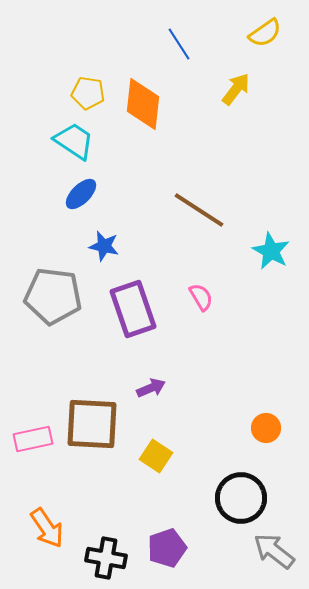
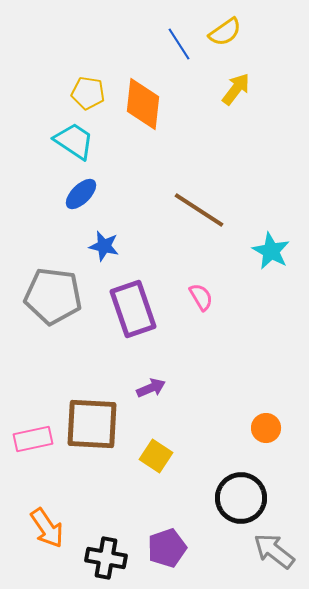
yellow semicircle: moved 40 px left, 1 px up
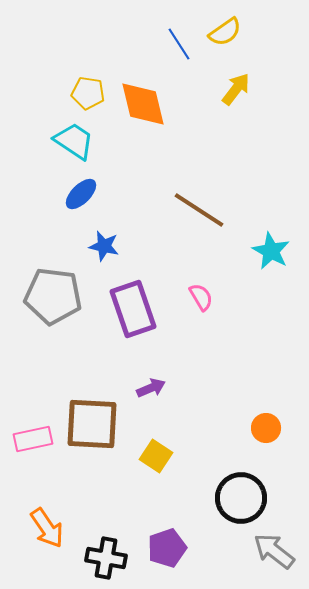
orange diamond: rotated 20 degrees counterclockwise
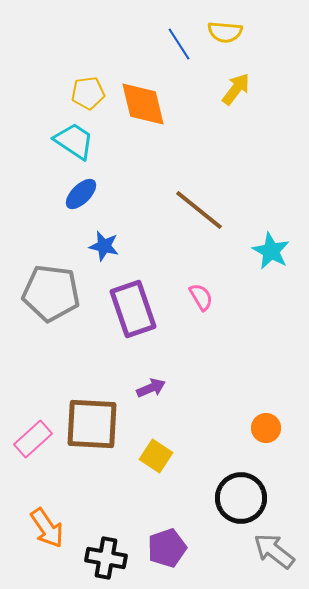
yellow semicircle: rotated 40 degrees clockwise
yellow pentagon: rotated 16 degrees counterclockwise
brown line: rotated 6 degrees clockwise
gray pentagon: moved 2 px left, 3 px up
pink rectangle: rotated 30 degrees counterclockwise
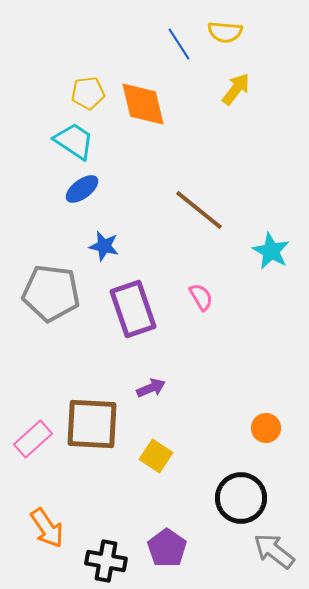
blue ellipse: moved 1 px right, 5 px up; rotated 8 degrees clockwise
purple pentagon: rotated 18 degrees counterclockwise
black cross: moved 3 px down
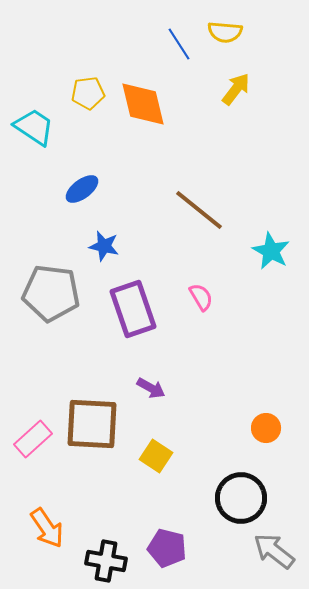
cyan trapezoid: moved 40 px left, 14 px up
purple arrow: rotated 52 degrees clockwise
purple pentagon: rotated 21 degrees counterclockwise
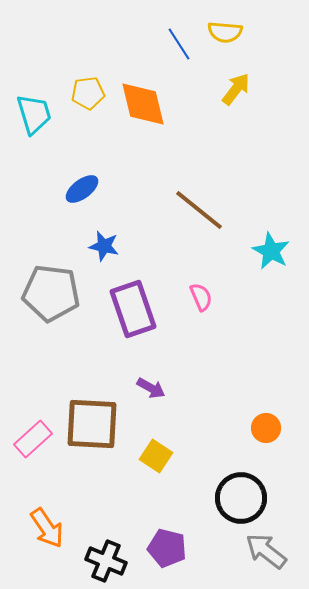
cyan trapezoid: moved 13 px up; rotated 39 degrees clockwise
pink semicircle: rotated 8 degrees clockwise
gray arrow: moved 8 px left
black cross: rotated 12 degrees clockwise
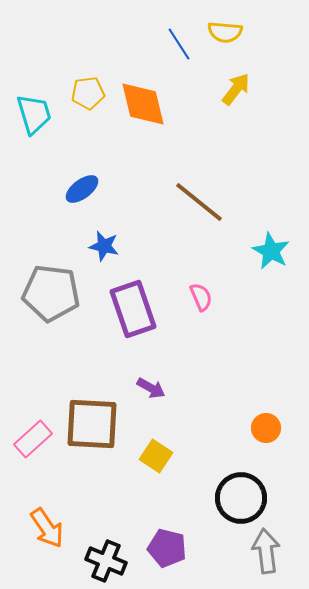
brown line: moved 8 px up
gray arrow: rotated 45 degrees clockwise
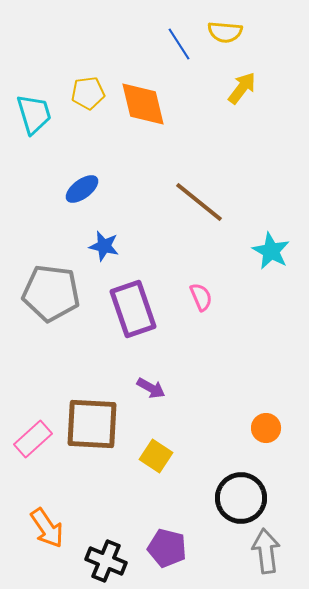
yellow arrow: moved 6 px right, 1 px up
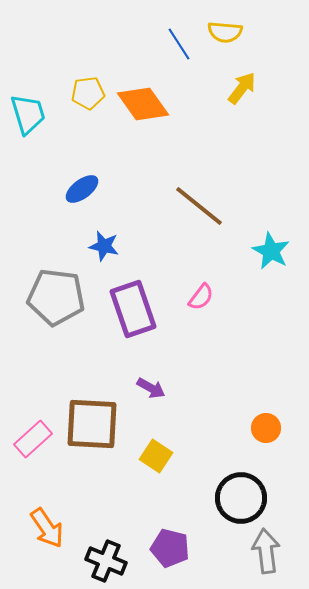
orange diamond: rotated 22 degrees counterclockwise
cyan trapezoid: moved 6 px left
brown line: moved 4 px down
gray pentagon: moved 5 px right, 4 px down
pink semicircle: rotated 60 degrees clockwise
purple pentagon: moved 3 px right
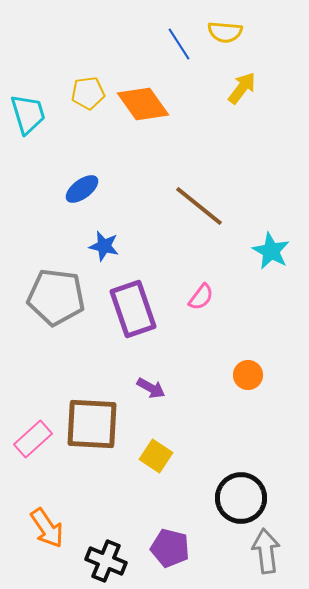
orange circle: moved 18 px left, 53 px up
